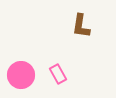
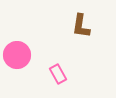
pink circle: moved 4 px left, 20 px up
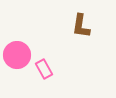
pink rectangle: moved 14 px left, 5 px up
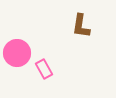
pink circle: moved 2 px up
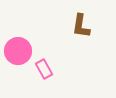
pink circle: moved 1 px right, 2 px up
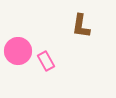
pink rectangle: moved 2 px right, 8 px up
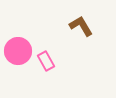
brown L-shape: rotated 140 degrees clockwise
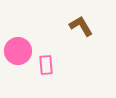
pink rectangle: moved 4 px down; rotated 24 degrees clockwise
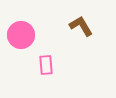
pink circle: moved 3 px right, 16 px up
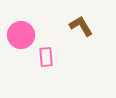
pink rectangle: moved 8 px up
